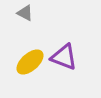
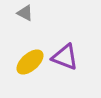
purple triangle: moved 1 px right
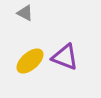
yellow ellipse: moved 1 px up
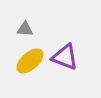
gray triangle: moved 16 px down; rotated 24 degrees counterclockwise
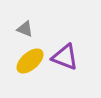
gray triangle: rotated 18 degrees clockwise
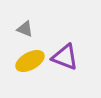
yellow ellipse: rotated 12 degrees clockwise
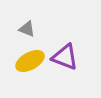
gray triangle: moved 2 px right
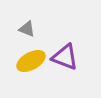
yellow ellipse: moved 1 px right
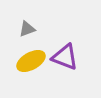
gray triangle: rotated 42 degrees counterclockwise
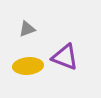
yellow ellipse: moved 3 px left, 5 px down; rotated 24 degrees clockwise
